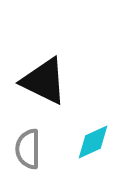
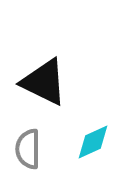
black triangle: moved 1 px down
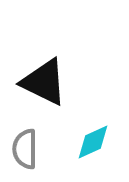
gray semicircle: moved 3 px left
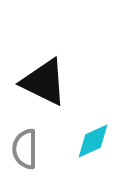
cyan diamond: moved 1 px up
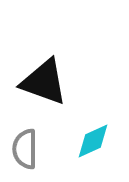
black triangle: rotated 6 degrees counterclockwise
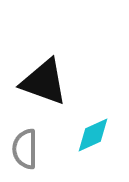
cyan diamond: moved 6 px up
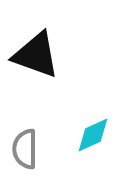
black triangle: moved 8 px left, 27 px up
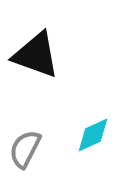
gray semicircle: rotated 27 degrees clockwise
